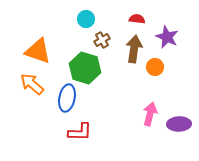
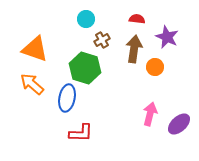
orange triangle: moved 3 px left, 2 px up
purple ellipse: rotated 40 degrees counterclockwise
red L-shape: moved 1 px right, 1 px down
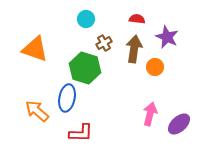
brown cross: moved 2 px right, 3 px down
orange arrow: moved 5 px right, 27 px down
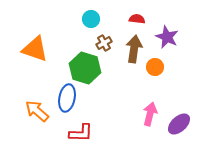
cyan circle: moved 5 px right
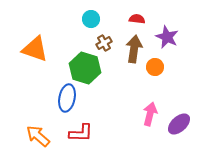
orange arrow: moved 1 px right, 25 px down
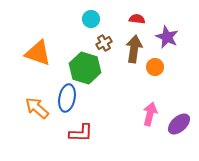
orange triangle: moved 3 px right, 4 px down
orange arrow: moved 1 px left, 28 px up
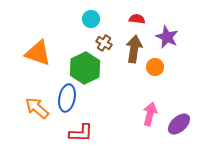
brown cross: rotated 28 degrees counterclockwise
green hexagon: rotated 16 degrees clockwise
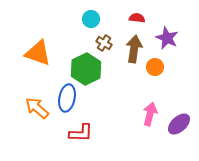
red semicircle: moved 1 px up
purple star: moved 1 px down
green hexagon: moved 1 px right, 1 px down
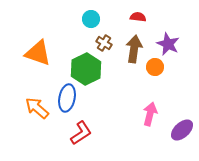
red semicircle: moved 1 px right, 1 px up
purple star: moved 1 px right, 6 px down
purple ellipse: moved 3 px right, 6 px down
red L-shape: rotated 35 degrees counterclockwise
